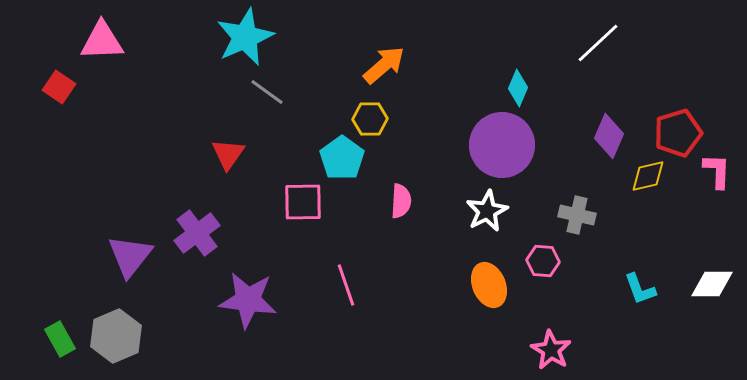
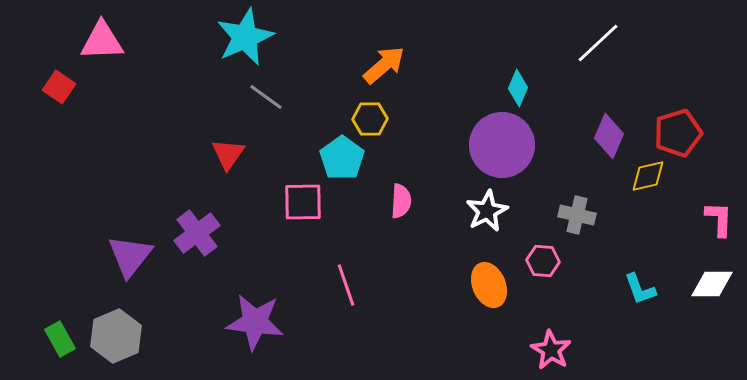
gray line: moved 1 px left, 5 px down
pink L-shape: moved 2 px right, 48 px down
purple star: moved 7 px right, 22 px down
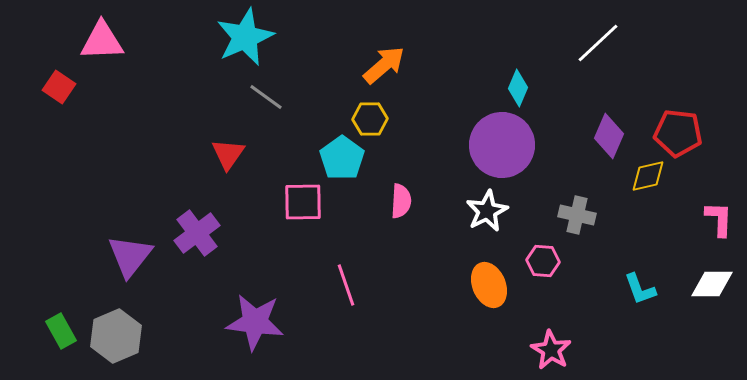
red pentagon: rotated 24 degrees clockwise
green rectangle: moved 1 px right, 8 px up
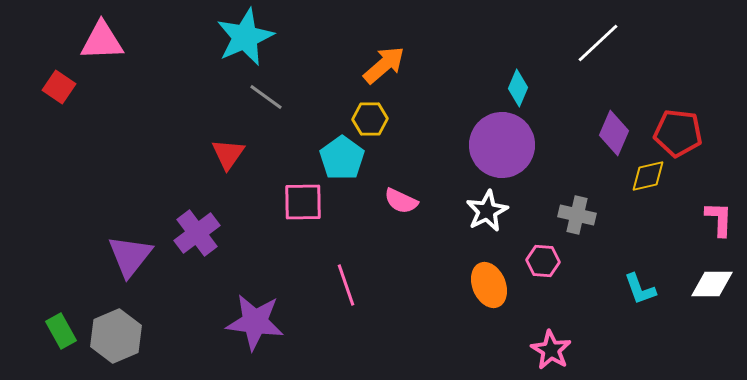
purple diamond: moved 5 px right, 3 px up
pink semicircle: rotated 112 degrees clockwise
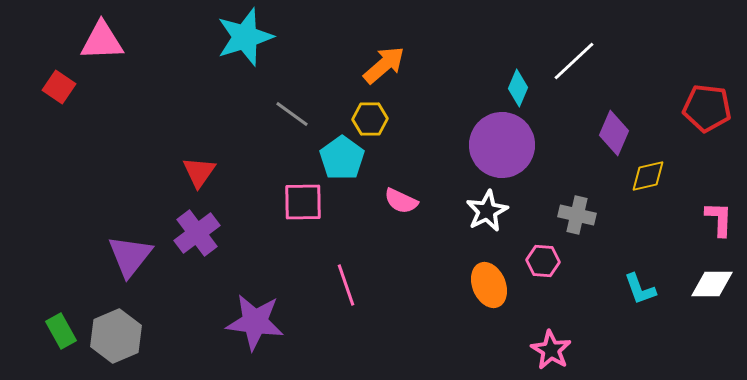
cyan star: rotated 6 degrees clockwise
white line: moved 24 px left, 18 px down
gray line: moved 26 px right, 17 px down
red pentagon: moved 29 px right, 25 px up
red triangle: moved 29 px left, 18 px down
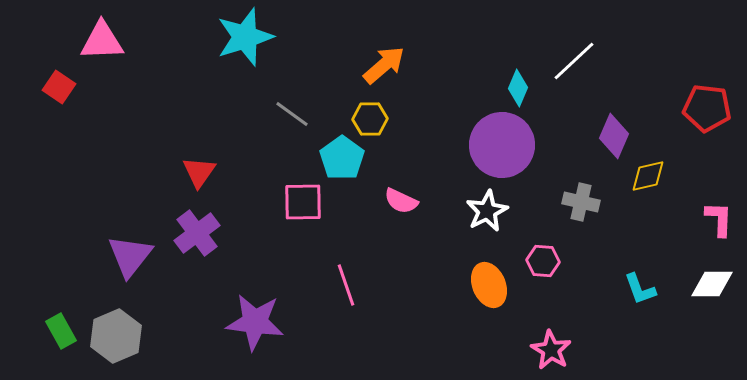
purple diamond: moved 3 px down
gray cross: moved 4 px right, 13 px up
